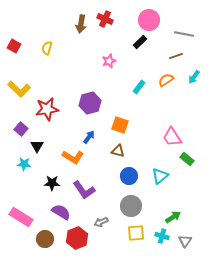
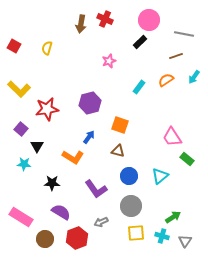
purple L-shape: moved 12 px right, 1 px up
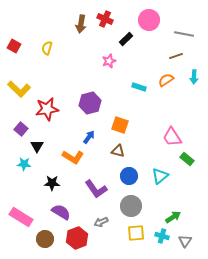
black rectangle: moved 14 px left, 3 px up
cyan arrow: rotated 32 degrees counterclockwise
cyan rectangle: rotated 72 degrees clockwise
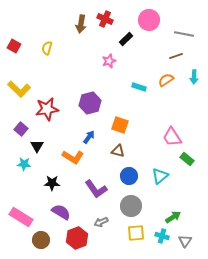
brown circle: moved 4 px left, 1 px down
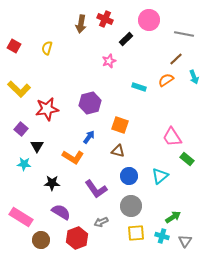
brown line: moved 3 px down; rotated 24 degrees counterclockwise
cyan arrow: rotated 24 degrees counterclockwise
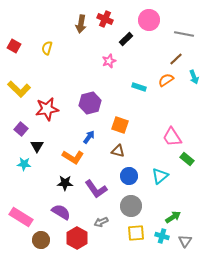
black star: moved 13 px right
red hexagon: rotated 10 degrees counterclockwise
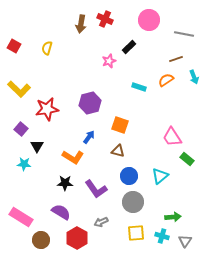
black rectangle: moved 3 px right, 8 px down
brown line: rotated 24 degrees clockwise
gray circle: moved 2 px right, 4 px up
green arrow: rotated 28 degrees clockwise
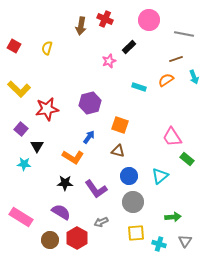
brown arrow: moved 2 px down
cyan cross: moved 3 px left, 8 px down
brown circle: moved 9 px right
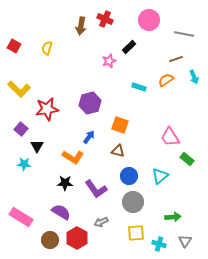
pink trapezoid: moved 2 px left
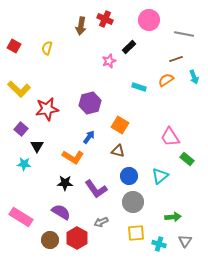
orange square: rotated 12 degrees clockwise
